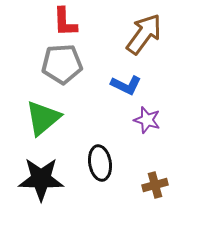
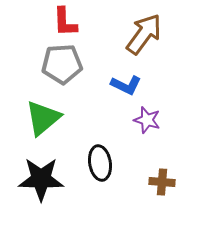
brown cross: moved 7 px right, 3 px up; rotated 20 degrees clockwise
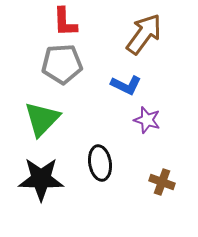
green triangle: moved 1 px left, 1 px down; rotated 6 degrees counterclockwise
brown cross: rotated 15 degrees clockwise
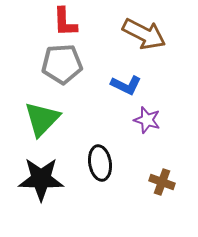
brown arrow: rotated 81 degrees clockwise
